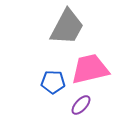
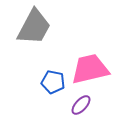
gray trapezoid: moved 33 px left
blue pentagon: rotated 10 degrees clockwise
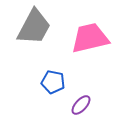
pink trapezoid: moved 31 px up
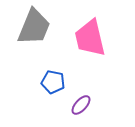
gray trapezoid: rotated 6 degrees counterclockwise
pink trapezoid: rotated 90 degrees counterclockwise
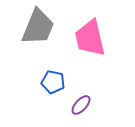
gray trapezoid: moved 4 px right
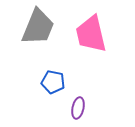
pink trapezoid: moved 1 px right, 4 px up
purple ellipse: moved 3 px left, 3 px down; rotated 30 degrees counterclockwise
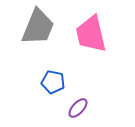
purple ellipse: rotated 30 degrees clockwise
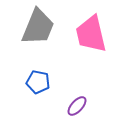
blue pentagon: moved 15 px left
purple ellipse: moved 1 px left, 2 px up
